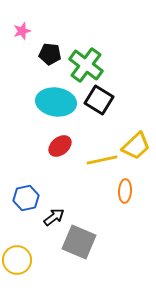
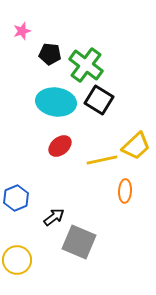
blue hexagon: moved 10 px left; rotated 10 degrees counterclockwise
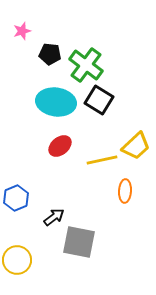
gray square: rotated 12 degrees counterclockwise
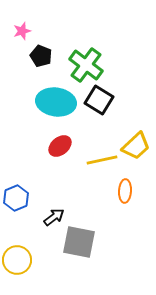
black pentagon: moved 9 px left, 2 px down; rotated 15 degrees clockwise
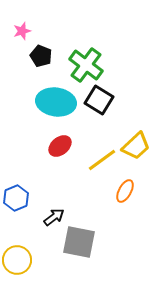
yellow line: rotated 24 degrees counterclockwise
orange ellipse: rotated 25 degrees clockwise
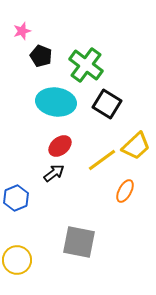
black square: moved 8 px right, 4 px down
black arrow: moved 44 px up
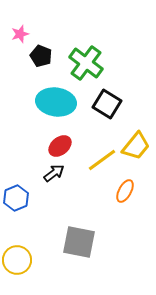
pink star: moved 2 px left, 3 px down
green cross: moved 2 px up
yellow trapezoid: rotated 8 degrees counterclockwise
